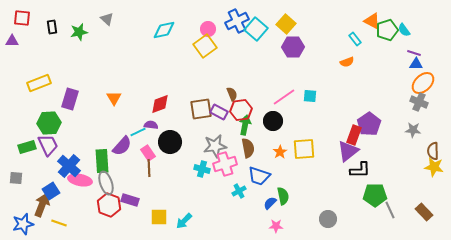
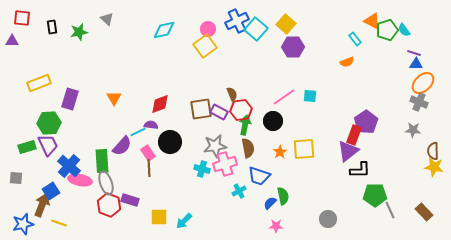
purple pentagon at (369, 124): moved 3 px left, 2 px up
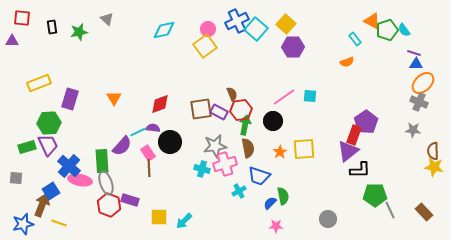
purple semicircle at (151, 125): moved 2 px right, 3 px down
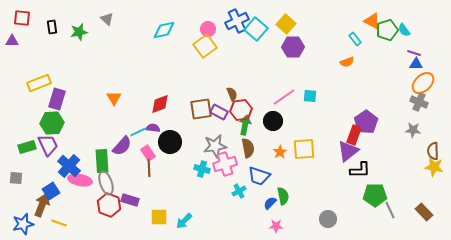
purple rectangle at (70, 99): moved 13 px left
green hexagon at (49, 123): moved 3 px right
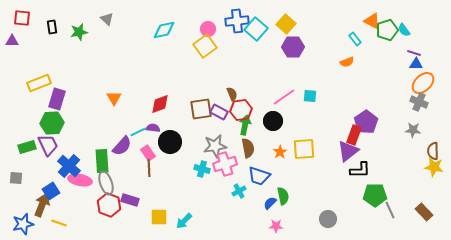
blue cross at (237, 21): rotated 20 degrees clockwise
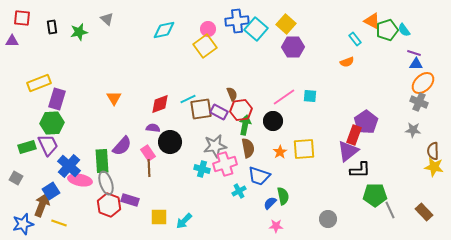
cyan line at (138, 132): moved 50 px right, 33 px up
gray square at (16, 178): rotated 24 degrees clockwise
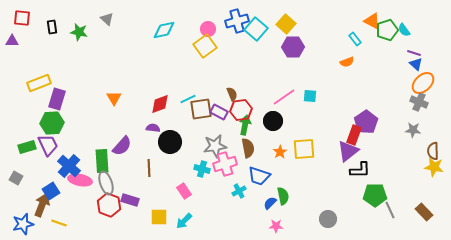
blue cross at (237, 21): rotated 10 degrees counterclockwise
green star at (79, 32): rotated 24 degrees clockwise
blue triangle at (416, 64): rotated 40 degrees clockwise
pink rectangle at (148, 153): moved 36 px right, 38 px down
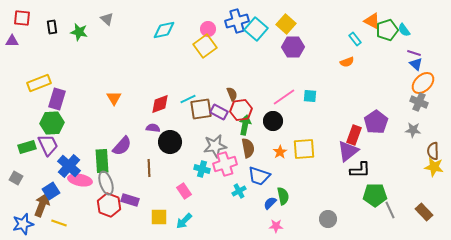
purple pentagon at (366, 122): moved 10 px right
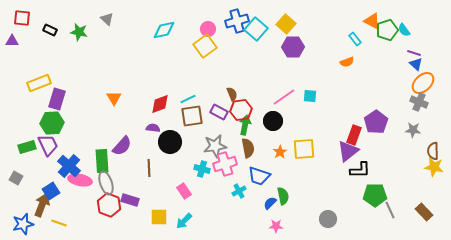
black rectangle at (52, 27): moved 2 px left, 3 px down; rotated 56 degrees counterclockwise
brown square at (201, 109): moved 9 px left, 7 px down
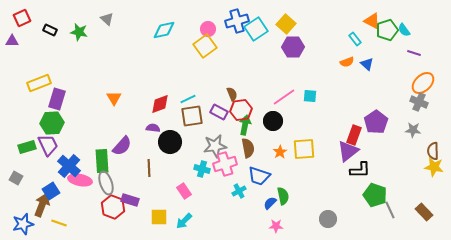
red square at (22, 18): rotated 30 degrees counterclockwise
cyan square at (256, 29): rotated 15 degrees clockwise
blue triangle at (416, 64): moved 49 px left
green pentagon at (375, 195): rotated 20 degrees clockwise
red hexagon at (109, 205): moved 4 px right, 2 px down
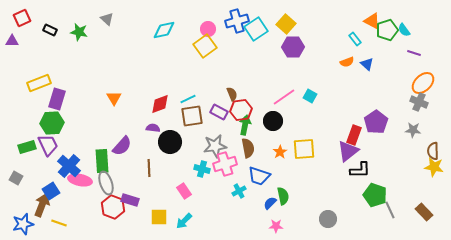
cyan square at (310, 96): rotated 24 degrees clockwise
